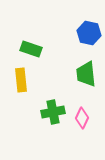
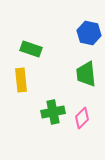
pink diamond: rotated 20 degrees clockwise
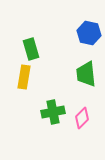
green rectangle: rotated 55 degrees clockwise
yellow rectangle: moved 3 px right, 3 px up; rotated 15 degrees clockwise
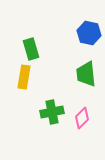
green cross: moved 1 px left
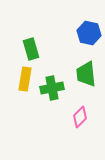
yellow rectangle: moved 1 px right, 2 px down
green cross: moved 24 px up
pink diamond: moved 2 px left, 1 px up
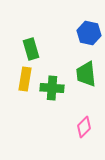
green cross: rotated 15 degrees clockwise
pink diamond: moved 4 px right, 10 px down
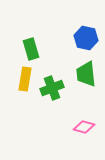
blue hexagon: moved 3 px left, 5 px down
green cross: rotated 25 degrees counterclockwise
pink diamond: rotated 60 degrees clockwise
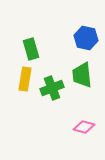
green trapezoid: moved 4 px left, 1 px down
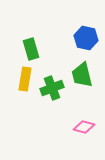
green trapezoid: rotated 8 degrees counterclockwise
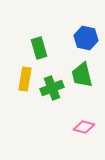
green rectangle: moved 8 px right, 1 px up
